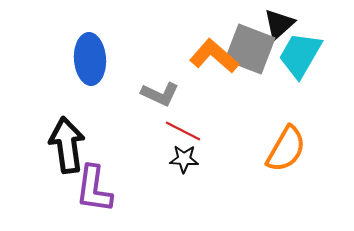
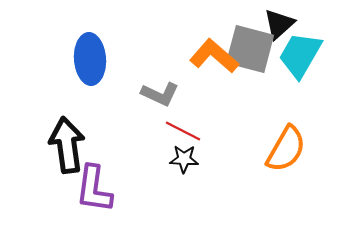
gray square: rotated 6 degrees counterclockwise
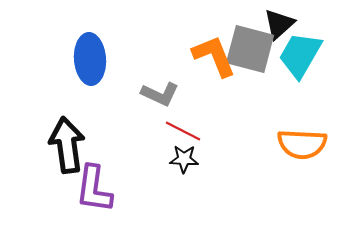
orange L-shape: rotated 27 degrees clockwise
orange semicircle: moved 16 px right, 5 px up; rotated 63 degrees clockwise
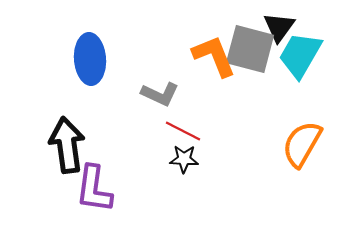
black triangle: moved 3 px down; rotated 12 degrees counterclockwise
orange semicircle: rotated 117 degrees clockwise
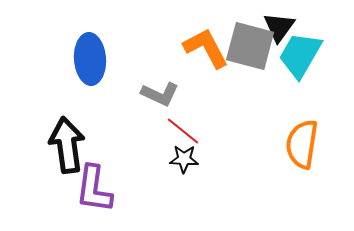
gray square: moved 3 px up
orange L-shape: moved 8 px left, 8 px up; rotated 6 degrees counterclockwise
red line: rotated 12 degrees clockwise
orange semicircle: rotated 21 degrees counterclockwise
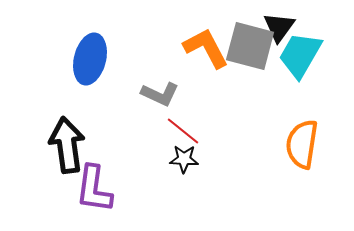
blue ellipse: rotated 18 degrees clockwise
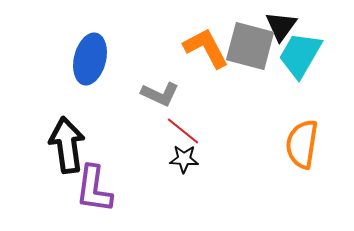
black triangle: moved 2 px right, 1 px up
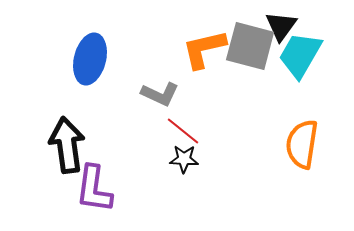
orange L-shape: moved 2 px left, 1 px down; rotated 75 degrees counterclockwise
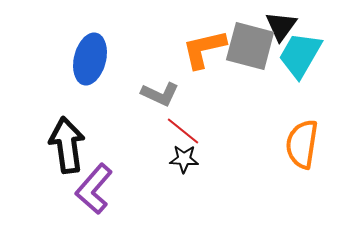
purple L-shape: rotated 33 degrees clockwise
